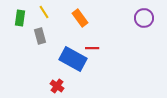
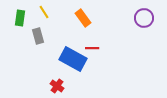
orange rectangle: moved 3 px right
gray rectangle: moved 2 px left
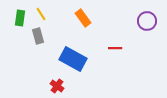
yellow line: moved 3 px left, 2 px down
purple circle: moved 3 px right, 3 px down
red line: moved 23 px right
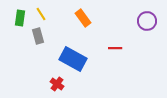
red cross: moved 2 px up
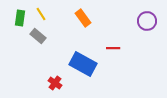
gray rectangle: rotated 35 degrees counterclockwise
red line: moved 2 px left
blue rectangle: moved 10 px right, 5 px down
red cross: moved 2 px left, 1 px up
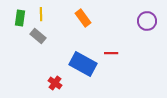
yellow line: rotated 32 degrees clockwise
red line: moved 2 px left, 5 px down
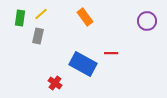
yellow line: rotated 48 degrees clockwise
orange rectangle: moved 2 px right, 1 px up
gray rectangle: rotated 63 degrees clockwise
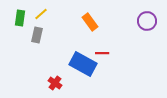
orange rectangle: moved 5 px right, 5 px down
gray rectangle: moved 1 px left, 1 px up
red line: moved 9 px left
